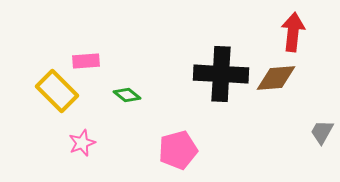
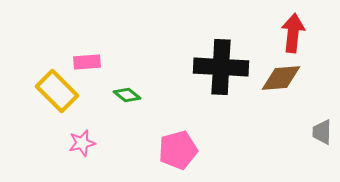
red arrow: moved 1 px down
pink rectangle: moved 1 px right, 1 px down
black cross: moved 7 px up
brown diamond: moved 5 px right
gray trapezoid: rotated 28 degrees counterclockwise
pink star: rotated 8 degrees clockwise
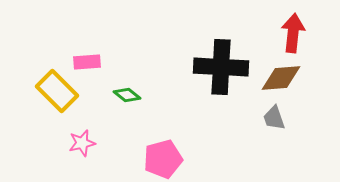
gray trapezoid: moved 48 px left, 14 px up; rotated 20 degrees counterclockwise
pink pentagon: moved 15 px left, 9 px down
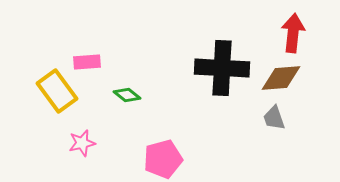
black cross: moved 1 px right, 1 px down
yellow rectangle: rotated 9 degrees clockwise
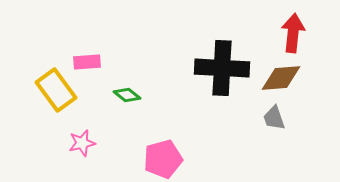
yellow rectangle: moved 1 px left, 1 px up
